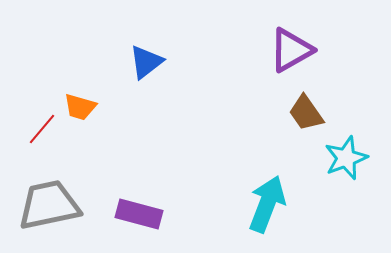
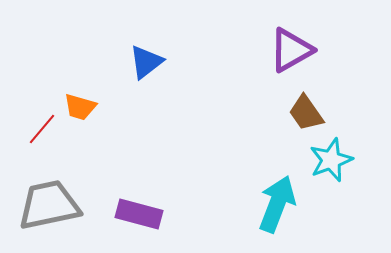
cyan star: moved 15 px left, 2 px down
cyan arrow: moved 10 px right
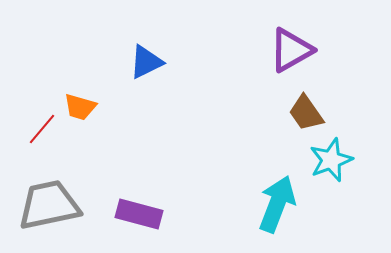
blue triangle: rotated 12 degrees clockwise
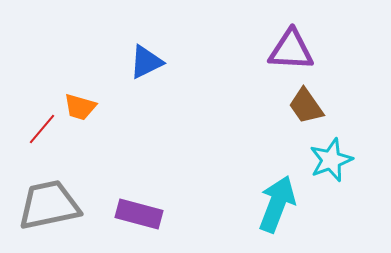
purple triangle: rotated 33 degrees clockwise
brown trapezoid: moved 7 px up
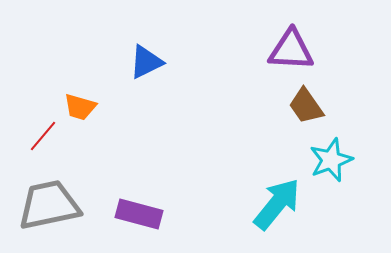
red line: moved 1 px right, 7 px down
cyan arrow: rotated 18 degrees clockwise
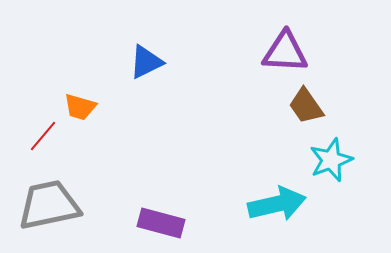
purple triangle: moved 6 px left, 2 px down
cyan arrow: rotated 38 degrees clockwise
purple rectangle: moved 22 px right, 9 px down
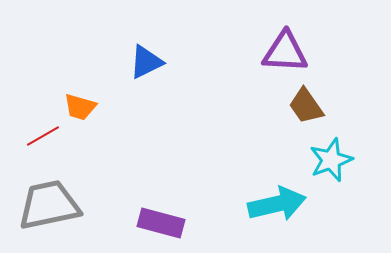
red line: rotated 20 degrees clockwise
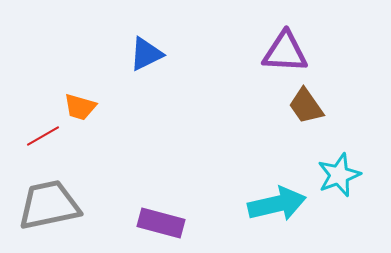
blue triangle: moved 8 px up
cyan star: moved 8 px right, 15 px down
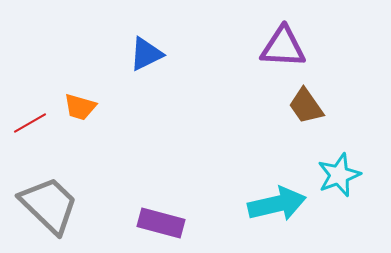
purple triangle: moved 2 px left, 5 px up
red line: moved 13 px left, 13 px up
gray trapezoid: rotated 56 degrees clockwise
